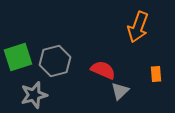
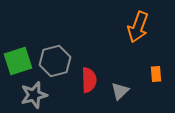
green square: moved 4 px down
red semicircle: moved 14 px left, 10 px down; rotated 65 degrees clockwise
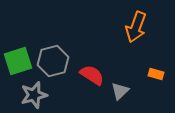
orange arrow: moved 2 px left
gray hexagon: moved 2 px left
orange rectangle: rotated 70 degrees counterclockwise
red semicircle: moved 3 px right, 5 px up; rotated 55 degrees counterclockwise
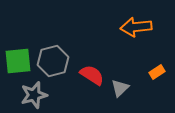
orange arrow: rotated 64 degrees clockwise
green square: rotated 12 degrees clockwise
orange rectangle: moved 1 px right, 2 px up; rotated 49 degrees counterclockwise
gray triangle: moved 3 px up
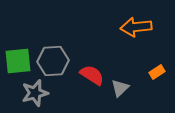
gray hexagon: rotated 12 degrees clockwise
gray star: moved 1 px right, 2 px up
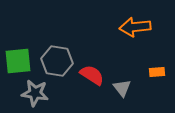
orange arrow: moved 1 px left
gray hexagon: moved 4 px right; rotated 12 degrees clockwise
orange rectangle: rotated 28 degrees clockwise
gray triangle: moved 2 px right; rotated 24 degrees counterclockwise
gray star: rotated 24 degrees clockwise
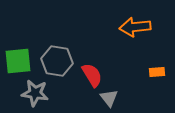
red semicircle: rotated 25 degrees clockwise
gray triangle: moved 13 px left, 10 px down
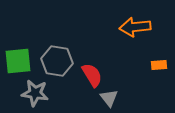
orange rectangle: moved 2 px right, 7 px up
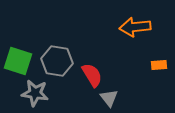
green square: rotated 24 degrees clockwise
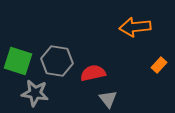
orange rectangle: rotated 42 degrees counterclockwise
red semicircle: moved 1 px right, 2 px up; rotated 70 degrees counterclockwise
gray triangle: moved 1 px left, 1 px down
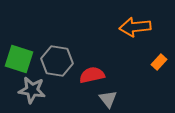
green square: moved 1 px right, 2 px up
orange rectangle: moved 3 px up
red semicircle: moved 1 px left, 2 px down
gray star: moved 3 px left, 3 px up
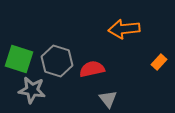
orange arrow: moved 11 px left, 2 px down
gray hexagon: rotated 8 degrees clockwise
red semicircle: moved 6 px up
